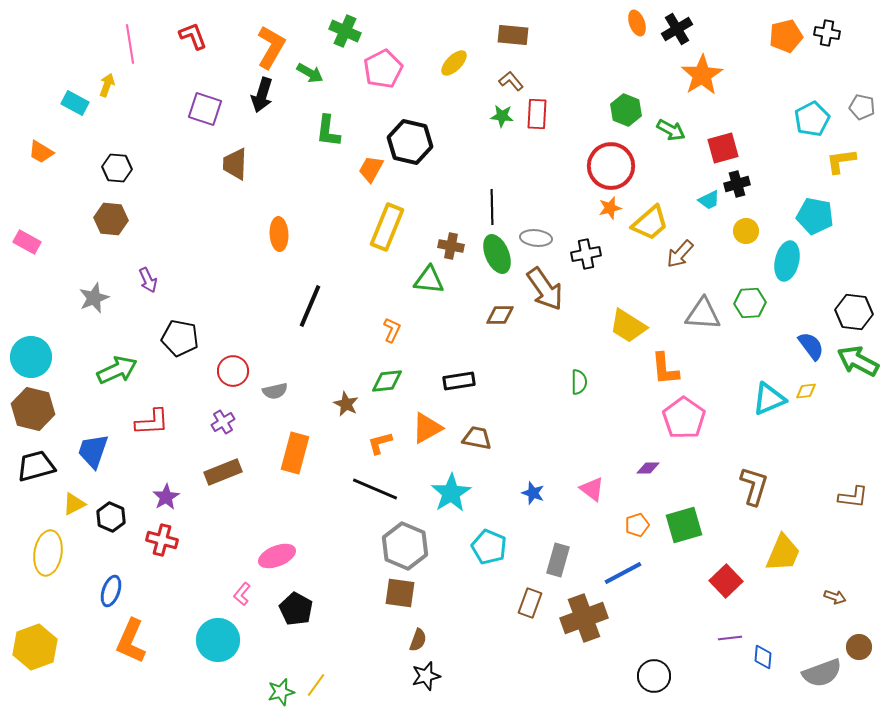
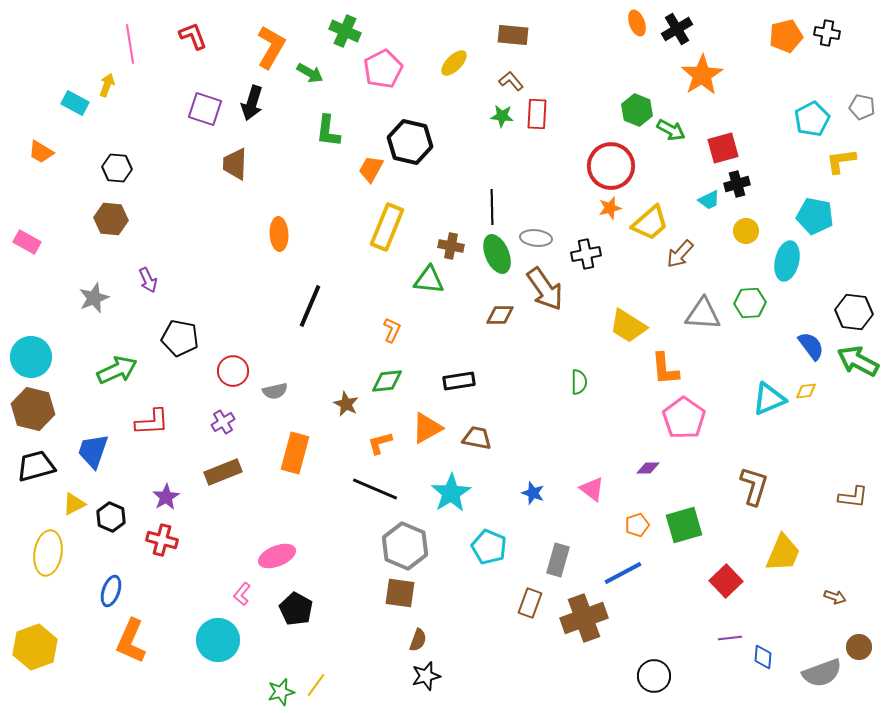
black arrow at (262, 95): moved 10 px left, 8 px down
green hexagon at (626, 110): moved 11 px right
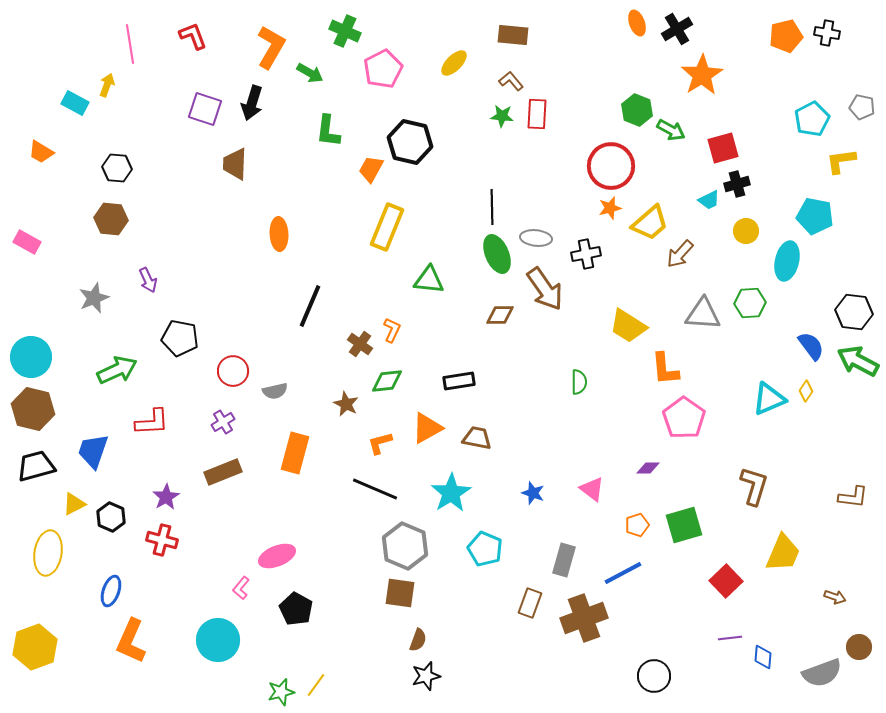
brown cross at (451, 246): moved 91 px left, 98 px down; rotated 25 degrees clockwise
yellow diamond at (806, 391): rotated 50 degrees counterclockwise
cyan pentagon at (489, 547): moved 4 px left, 2 px down
gray rectangle at (558, 560): moved 6 px right
pink L-shape at (242, 594): moved 1 px left, 6 px up
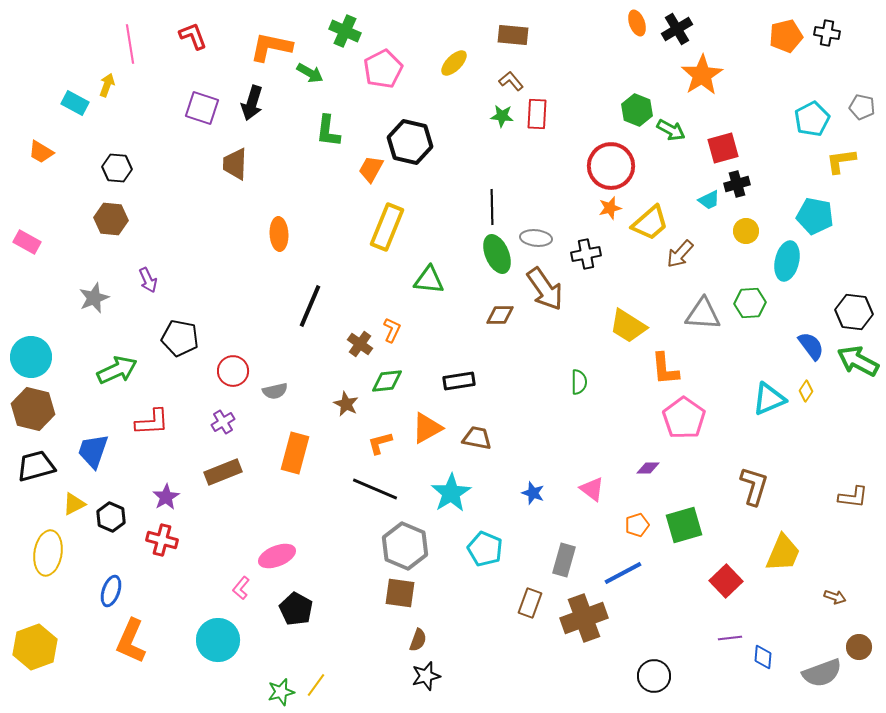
orange L-shape at (271, 47): rotated 108 degrees counterclockwise
purple square at (205, 109): moved 3 px left, 1 px up
